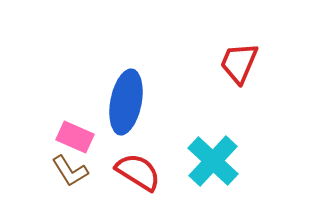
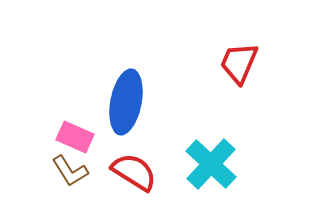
cyan cross: moved 2 px left, 3 px down
red semicircle: moved 4 px left
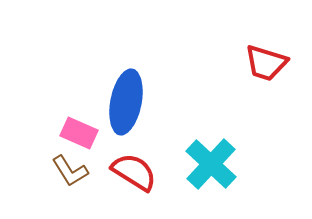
red trapezoid: moved 27 px right; rotated 96 degrees counterclockwise
pink rectangle: moved 4 px right, 4 px up
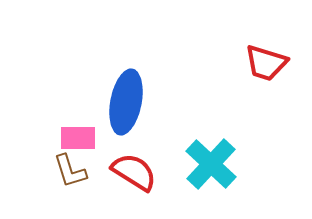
pink rectangle: moved 1 px left, 5 px down; rotated 24 degrees counterclockwise
brown L-shape: rotated 15 degrees clockwise
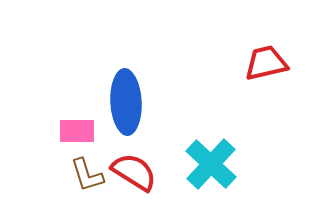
red trapezoid: rotated 150 degrees clockwise
blue ellipse: rotated 14 degrees counterclockwise
pink rectangle: moved 1 px left, 7 px up
brown L-shape: moved 17 px right, 4 px down
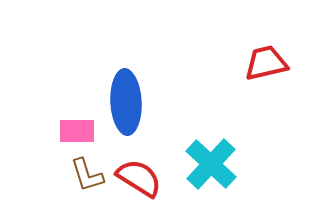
red semicircle: moved 5 px right, 6 px down
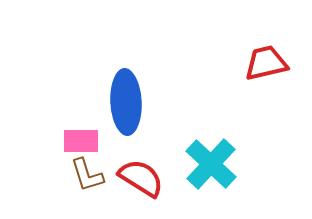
pink rectangle: moved 4 px right, 10 px down
red semicircle: moved 2 px right
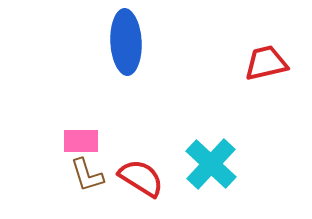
blue ellipse: moved 60 px up
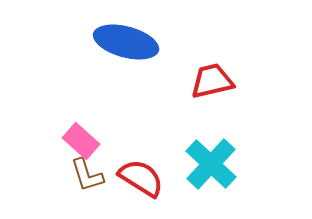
blue ellipse: rotated 72 degrees counterclockwise
red trapezoid: moved 54 px left, 18 px down
pink rectangle: rotated 42 degrees clockwise
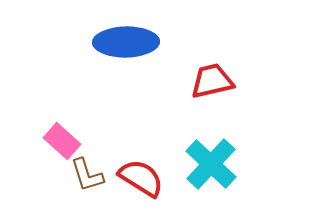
blue ellipse: rotated 16 degrees counterclockwise
pink rectangle: moved 19 px left
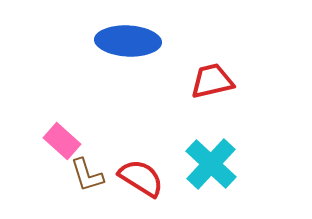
blue ellipse: moved 2 px right, 1 px up; rotated 4 degrees clockwise
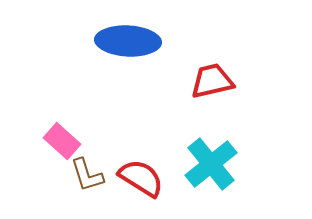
cyan cross: rotated 8 degrees clockwise
